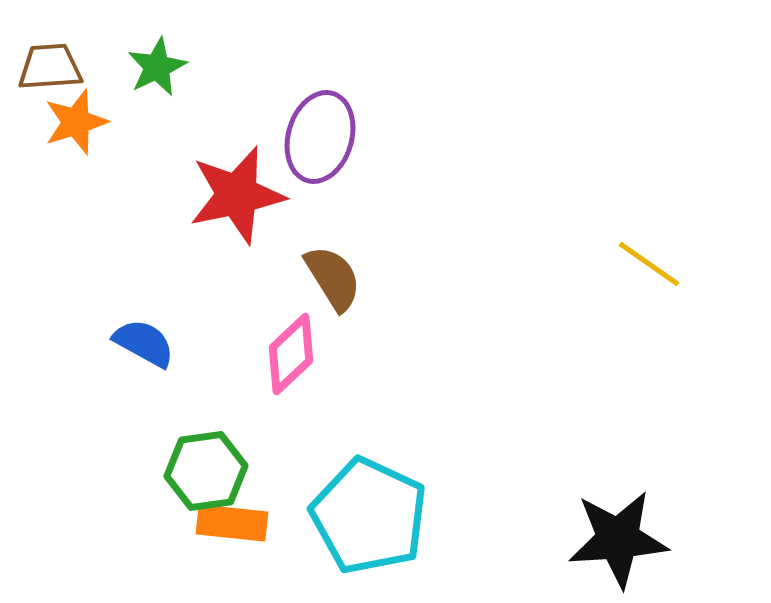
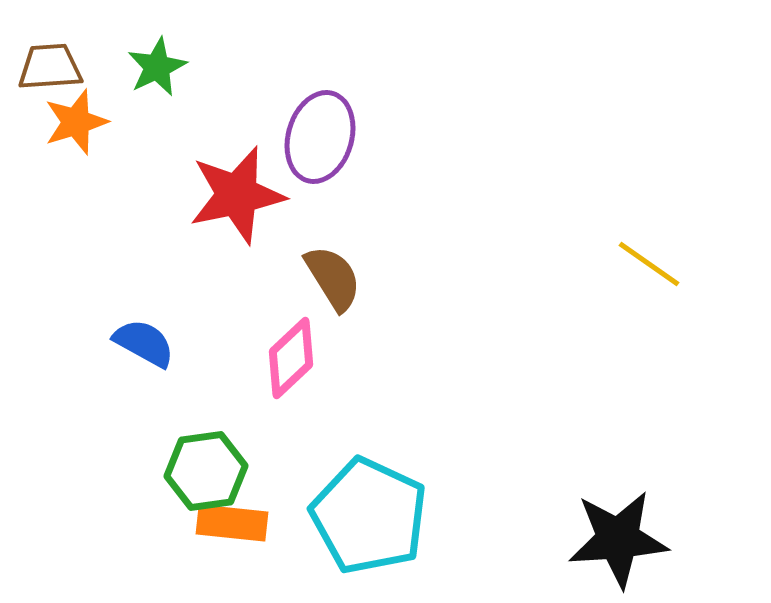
pink diamond: moved 4 px down
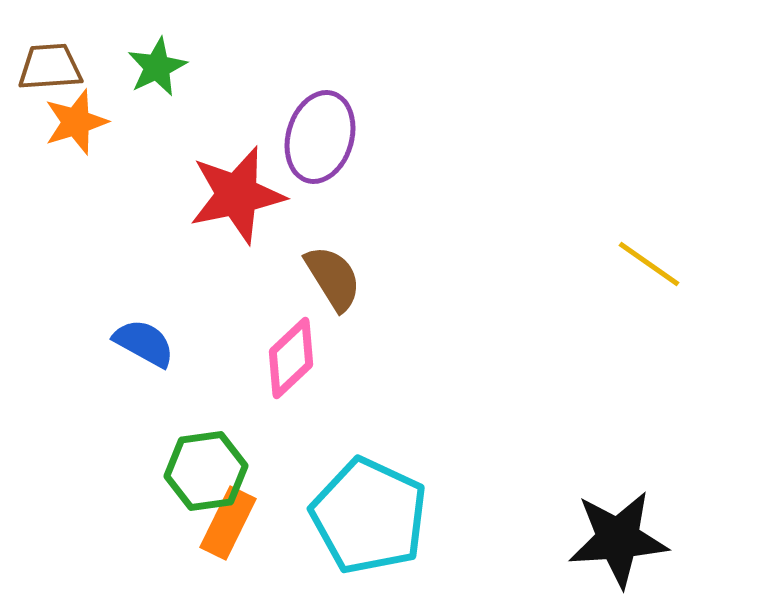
orange rectangle: moved 4 px left; rotated 70 degrees counterclockwise
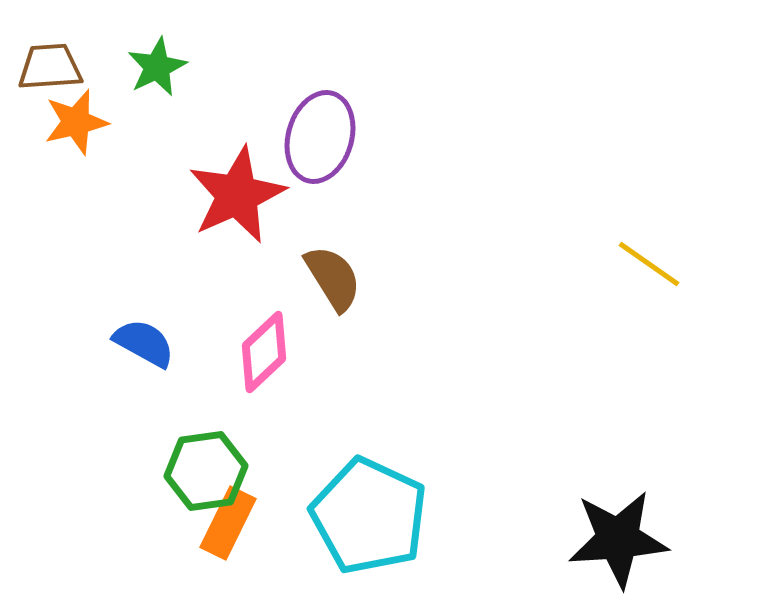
orange star: rotated 4 degrees clockwise
red star: rotated 12 degrees counterclockwise
pink diamond: moved 27 px left, 6 px up
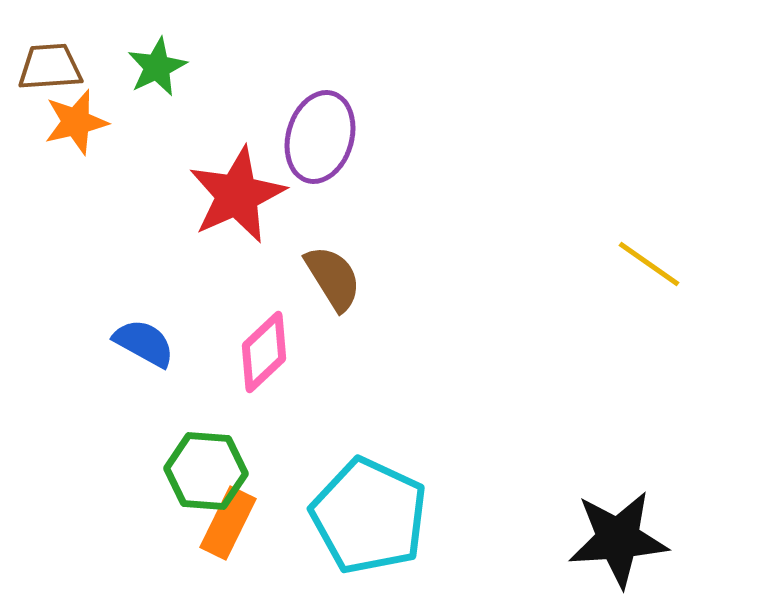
green hexagon: rotated 12 degrees clockwise
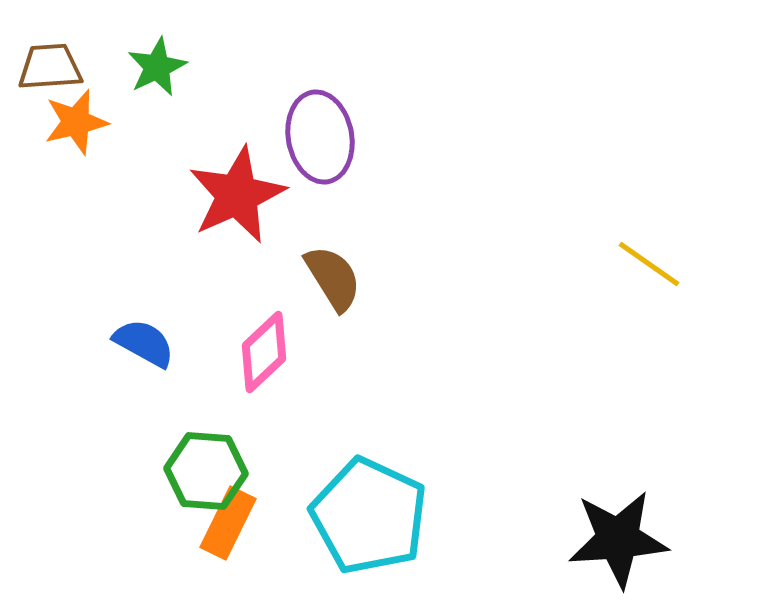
purple ellipse: rotated 26 degrees counterclockwise
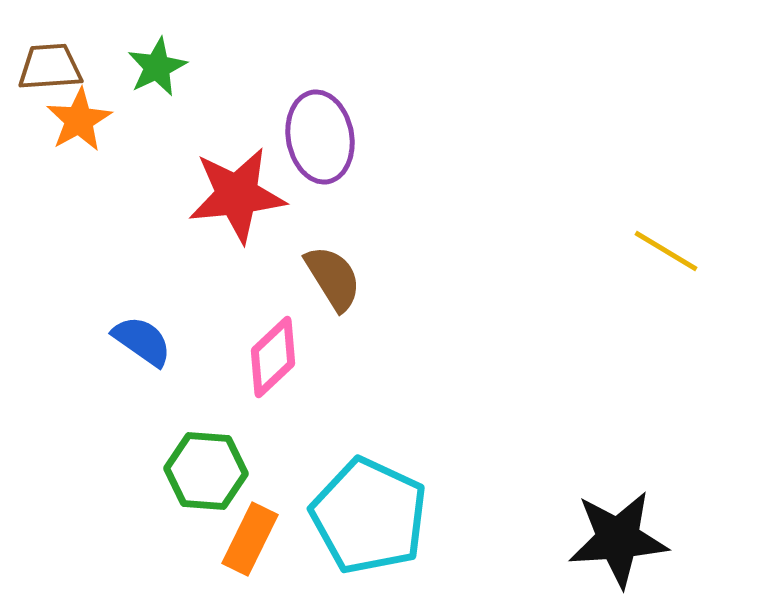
orange star: moved 3 px right, 2 px up; rotated 16 degrees counterclockwise
red star: rotated 18 degrees clockwise
yellow line: moved 17 px right, 13 px up; rotated 4 degrees counterclockwise
blue semicircle: moved 2 px left, 2 px up; rotated 6 degrees clockwise
pink diamond: moved 9 px right, 5 px down
orange rectangle: moved 22 px right, 16 px down
